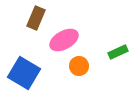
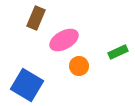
blue square: moved 3 px right, 12 px down
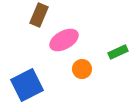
brown rectangle: moved 3 px right, 3 px up
orange circle: moved 3 px right, 3 px down
blue square: rotated 32 degrees clockwise
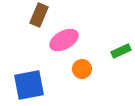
green rectangle: moved 3 px right, 1 px up
blue square: moved 2 px right; rotated 16 degrees clockwise
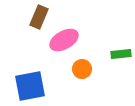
brown rectangle: moved 2 px down
green rectangle: moved 3 px down; rotated 18 degrees clockwise
blue square: moved 1 px right, 1 px down
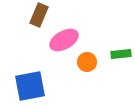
brown rectangle: moved 2 px up
orange circle: moved 5 px right, 7 px up
